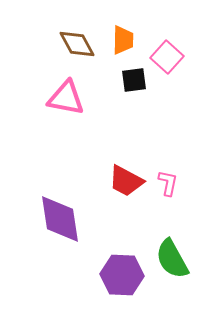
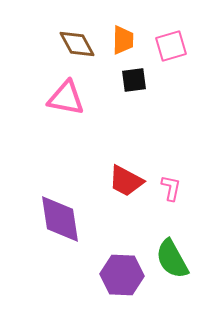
pink square: moved 4 px right, 11 px up; rotated 32 degrees clockwise
pink L-shape: moved 3 px right, 5 px down
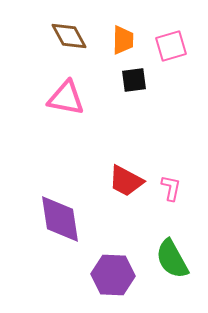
brown diamond: moved 8 px left, 8 px up
purple hexagon: moved 9 px left
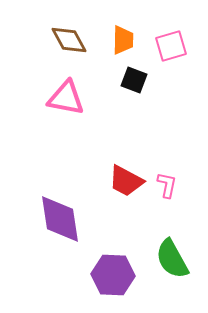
brown diamond: moved 4 px down
black square: rotated 28 degrees clockwise
pink L-shape: moved 4 px left, 3 px up
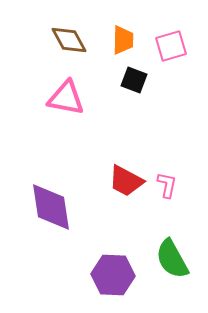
purple diamond: moved 9 px left, 12 px up
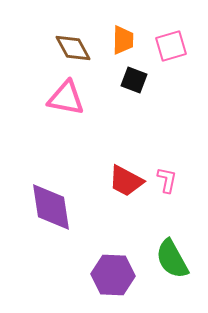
brown diamond: moved 4 px right, 8 px down
pink L-shape: moved 5 px up
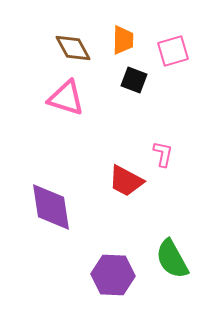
pink square: moved 2 px right, 5 px down
pink triangle: rotated 6 degrees clockwise
pink L-shape: moved 4 px left, 26 px up
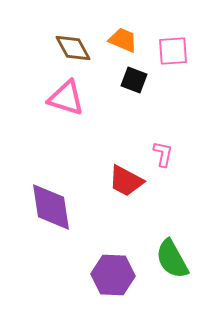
orange trapezoid: rotated 68 degrees counterclockwise
pink square: rotated 12 degrees clockwise
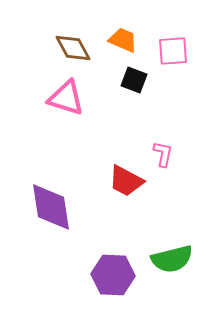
green semicircle: rotated 75 degrees counterclockwise
